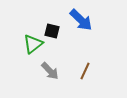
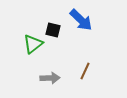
black square: moved 1 px right, 1 px up
gray arrow: moved 7 px down; rotated 48 degrees counterclockwise
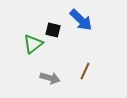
gray arrow: rotated 18 degrees clockwise
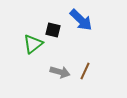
gray arrow: moved 10 px right, 6 px up
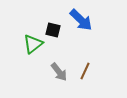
gray arrow: moved 1 px left; rotated 36 degrees clockwise
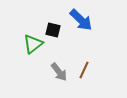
brown line: moved 1 px left, 1 px up
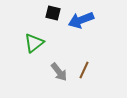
blue arrow: rotated 115 degrees clockwise
black square: moved 17 px up
green triangle: moved 1 px right, 1 px up
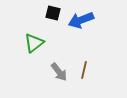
brown line: rotated 12 degrees counterclockwise
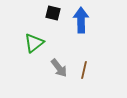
blue arrow: rotated 110 degrees clockwise
gray arrow: moved 4 px up
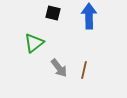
blue arrow: moved 8 px right, 4 px up
